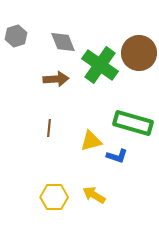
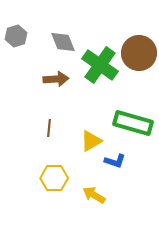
yellow triangle: rotated 15 degrees counterclockwise
blue L-shape: moved 2 px left, 5 px down
yellow hexagon: moved 19 px up
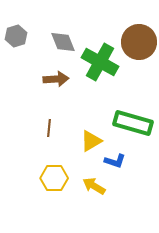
brown circle: moved 11 px up
green cross: moved 3 px up; rotated 6 degrees counterclockwise
yellow arrow: moved 9 px up
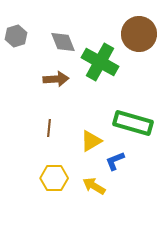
brown circle: moved 8 px up
blue L-shape: rotated 140 degrees clockwise
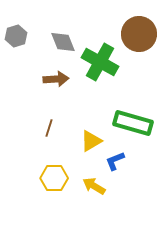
brown line: rotated 12 degrees clockwise
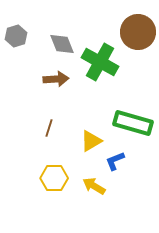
brown circle: moved 1 px left, 2 px up
gray diamond: moved 1 px left, 2 px down
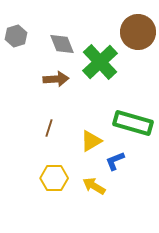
green cross: rotated 18 degrees clockwise
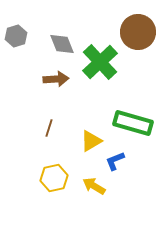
yellow hexagon: rotated 12 degrees counterclockwise
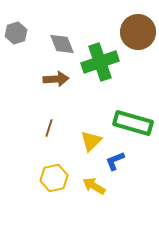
gray hexagon: moved 3 px up
green cross: rotated 24 degrees clockwise
yellow triangle: rotated 15 degrees counterclockwise
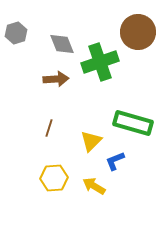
yellow hexagon: rotated 8 degrees clockwise
